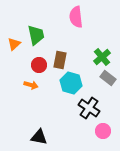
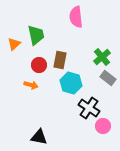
pink circle: moved 5 px up
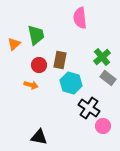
pink semicircle: moved 4 px right, 1 px down
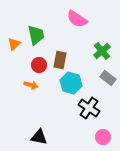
pink semicircle: moved 3 px left, 1 px down; rotated 50 degrees counterclockwise
green cross: moved 6 px up
pink circle: moved 11 px down
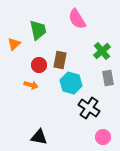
pink semicircle: rotated 25 degrees clockwise
green trapezoid: moved 2 px right, 5 px up
gray rectangle: rotated 42 degrees clockwise
